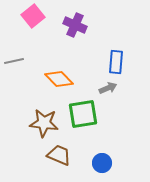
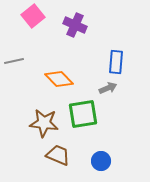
brown trapezoid: moved 1 px left
blue circle: moved 1 px left, 2 px up
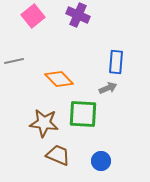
purple cross: moved 3 px right, 10 px up
green square: rotated 12 degrees clockwise
